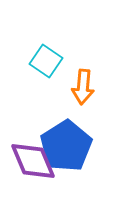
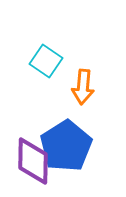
purple diamond: rotated 24 degrees clockwise
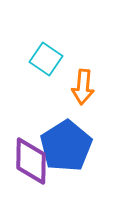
cyan square: moved 2 px up
purple diamond: moved 2 px left
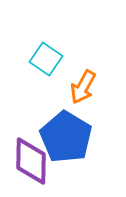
orange arrow: rotated 24 degrees clockwise
blue pentagon: moved 9 px up; rotated 9 degrees counterclockwise
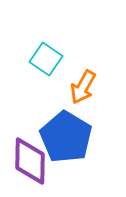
purple diamond: moved 1 px left
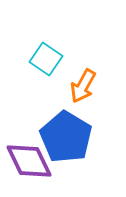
orange arrow: moved 1 px up
purple diamond: moved 1 px left; rotated 27 degrees counterclockwise
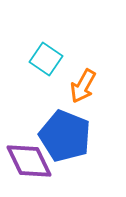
blue pentagon: moved 1 px left, 1 px up; rotated 9 degrees counterclockwise
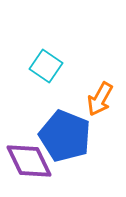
cyan square: moved 7 px down
orange arrow: moved 17 px right, 13 px down
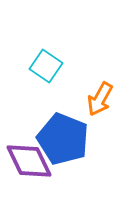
blue pentagon: moved 2 px left, 3 px down
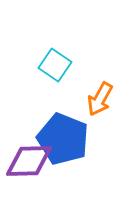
cyan square: moved 9 px right, 1 px up
purple diamond: rotated 66 degrees counterclockwise
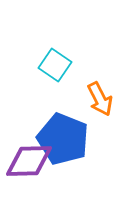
orange arrow: rotated 56 degrees counterclockwise
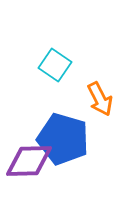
blue pentagon: rotated 6 degrees counterclockwise
